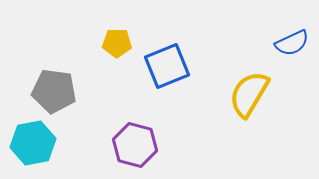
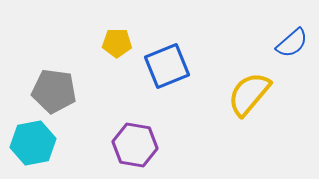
blue semicircle: rotated 16 degrees counterclockwise
yellow semicircle: rotated 9 degrees clockwise
purple hexagon: rotated 6 degrees counterclockwise
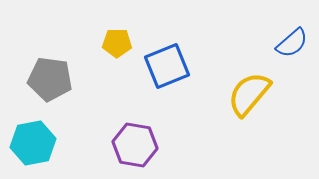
gray pentagon: moved 4 px left, 12 px up
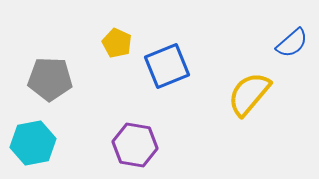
yellow pentagon: rotated 24 degrees clockwise
gray pentagon: rotated 6 degrees counterclockwise
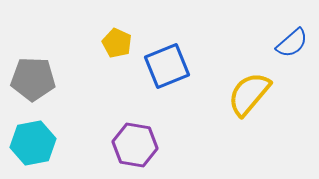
gray pentagon: moved 17 px left
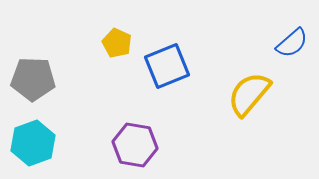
cyan hexagon: rotated 9 degrees counterclockwise
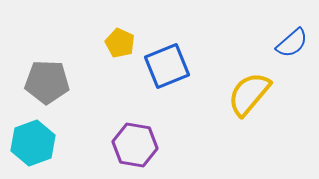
yellow pentagon: moved 3 px right
gray pentagon: moved 14 px right, 3 px down
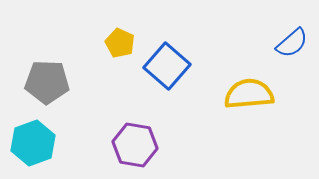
blue square: rotated 27 degrees counterclockwise
yellow semicircle: rotated 45 degrees clockwise
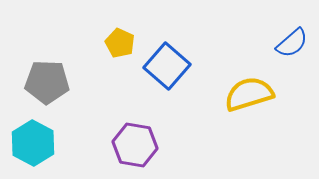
yellow semicircle: rotated 12 degrees counterclockwise
cyan hexagon: rotated 12 degrees counterclockwise
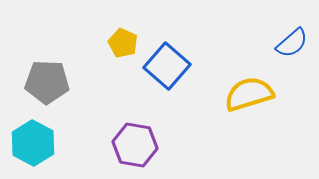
yellow pentagon: moved 3 px right
